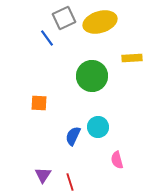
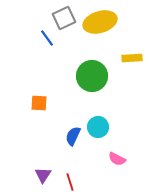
pink semicircle: moved 1 px up; rotated 48 degrees counterclockwise
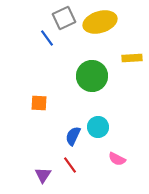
red line: moved 17 px up; rotated 18 degrees counterclockwise
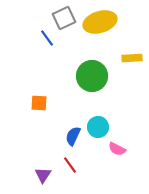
pink semicircle: moved 10 px up
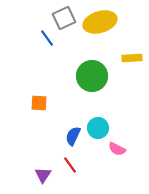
cyan circle: moved 1 px down
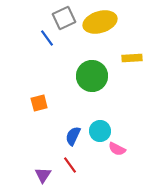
orange square: rotated 18 degrees counterclockwise
cyan circle: moved 2 px right, 3 px down
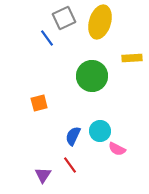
yellow ellipse: rotated 56 degrees counterclockwise
